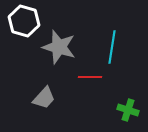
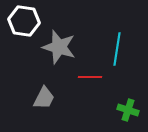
white hexagon: rotated 8 degrees counterclockwise
cyan line: moved 5 px right, 2 px down
gray trapezoid: rotated 15 degrees counterclockwise
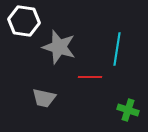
gray trapezoid: rotated 75 degrees clockwise
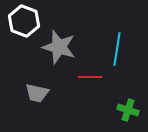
white hexagon: rotated 12 degrees clockwise
gray trapezoid: moved 7 px left, 5 px up
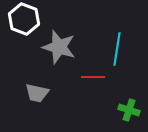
white hexagon: moved 2 px up
red line: moved 3 px right
green cross: moved 1 px right
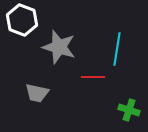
white hexagon: moved 2 px left, 1 px down
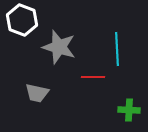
cyan line: rotated 12 degrees counterclockwise
green cross: rotated 15 degrees counterclockwise
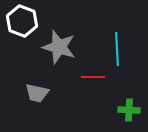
white hexagon: moved 1 px down
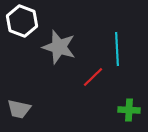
red line: rotated 45 degrees counterclockwise
gray trapezoid: moved 18 px left, 16 px down
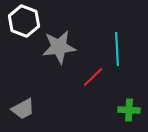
white hexagon: moved 2 px right
gray star: rotated 24 degrees counterclockwise
gray trapezoid: moved 4 px right; rotated 40 degrees counterclockwise
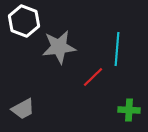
cyan line: rotated 8 degrees clockwise
